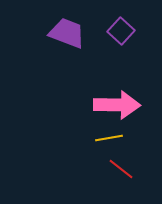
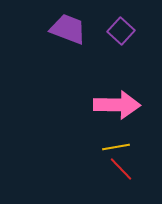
purple trapezoid: moved 1 px right, 4 px up
yellow line: moved 7 px right, 9 px down
red line: rotated 8 degrees clockwise
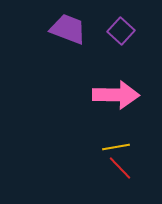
pink arrow: moved 1 px left, 10 px up
red line: moved 1 px left, 1 px up
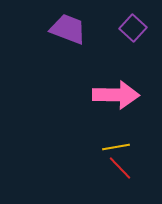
purple square: moved 12 px right, 3 px up
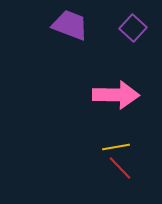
purple trapezoid: moved 2 px right, 4 px up
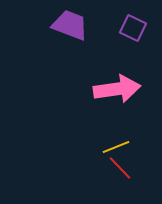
purple square: rotated 16 degrees counterclockwise
pink arrow: moved 1 px right, 6 px up; rotated 9 degrees counterclockwise
yellow line: rotated 12 degrees counterclockwise
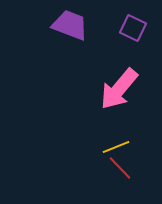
pink arrow: moved 2 px right; rotated 138 degrees clockwise
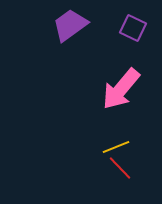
purple trapezoid: rotated 57 degrees counterclockwise
pink arrow: moved 2 px right
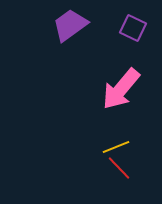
red line: moved 1 px left
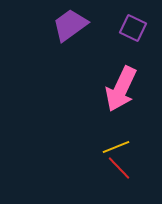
pink arrow: rotated 15 degrees counterclockwise
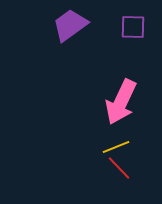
purple square: moved 1 px up; rotated 24 degrees counterclockwise
pink arrow: moved 13 px down
